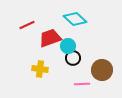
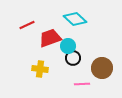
brown circle: moved 2 px up
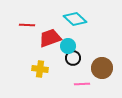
red line: rotated 28 degrees clockwise
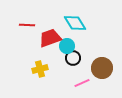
cyan diamond: moved 4 px down; rotated 15 degrees clockwise
cyan circle: moved 1 px left
yellow cross: rotated 21 degrees counterclockwise
pink line: moved 1 px up; rotated 21 degrees counterclockwise
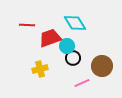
brown circle: moved 2 px up
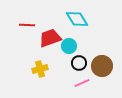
cyan diamond: moved 2 px right, 4 px up
cyan circle: moved 2 px right
black circle: moved 6 px right, 5 px down
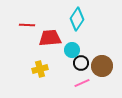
cyan diamond: rotated 65 degrees clockwise
red trapezoid: rotated 15 degrees clockwise
cyan circle: moved 3 px right, 4 px down
black circle: moved 2 px right
